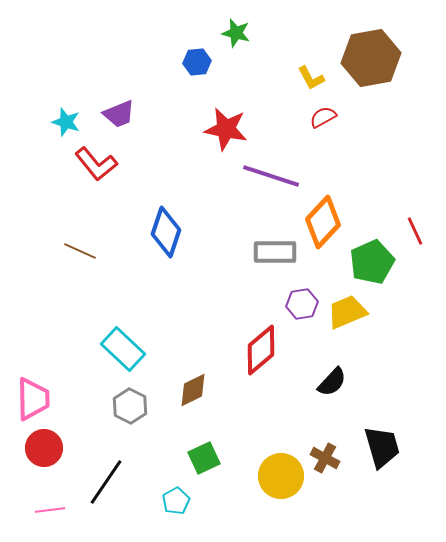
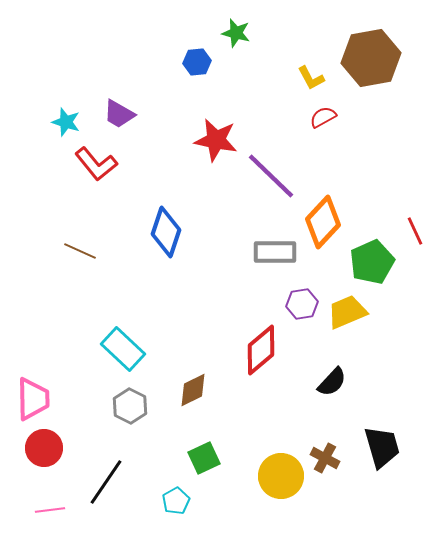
purple trapezoid: rotated 52 degrees clockwise
red star: moved 10 px left, 11 px down
purple line: rotated 26 degrees clockwise
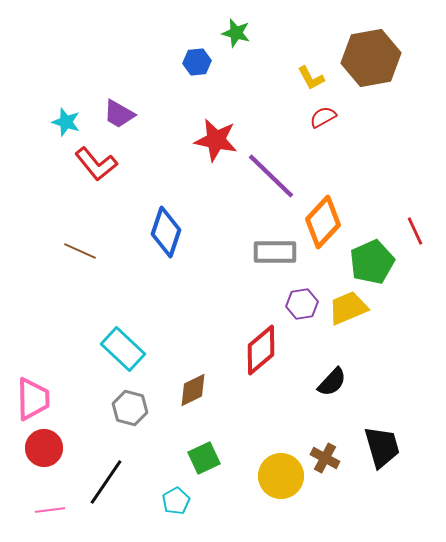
yellow trapezoid: moved 1 px right, 4 px up
gray hexagon: moved 2 px down; rotated 12 degrees counterclockwise
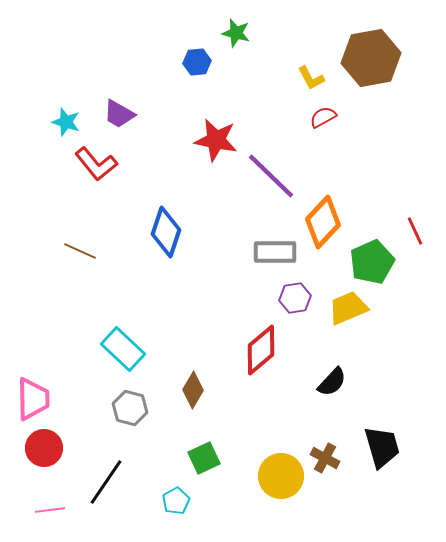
purple hexagon: moved 7 px left, 6 px up
brown diamond: rotated 33 degrees counterclockwise
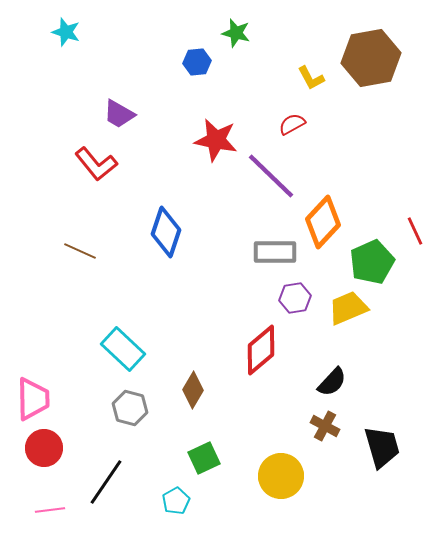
red semicircle: moved 31 px left, 7 px down
cyan star: moved 90 px up
brown cross: moved 32 px up
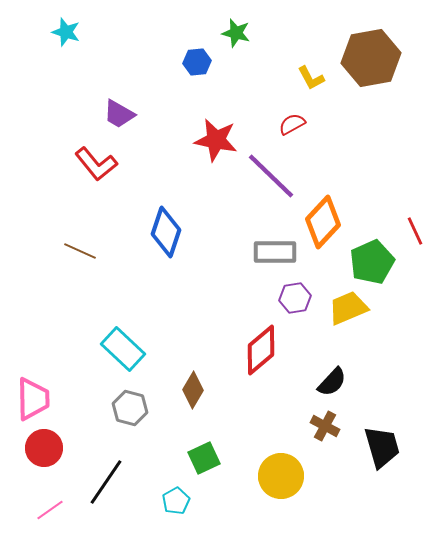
pink line: rotated 28 degrees counterclockwise
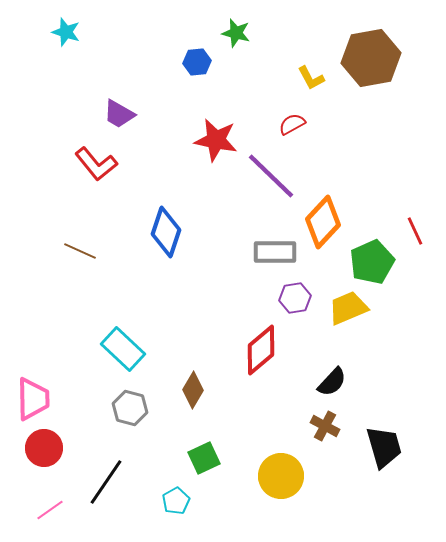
black trapezoid: moved 2 px right
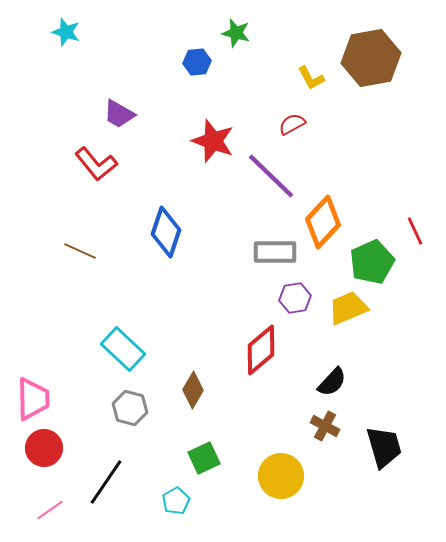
red star: moved 3 px left, 1 px down; rotated 9 degrees clockwise
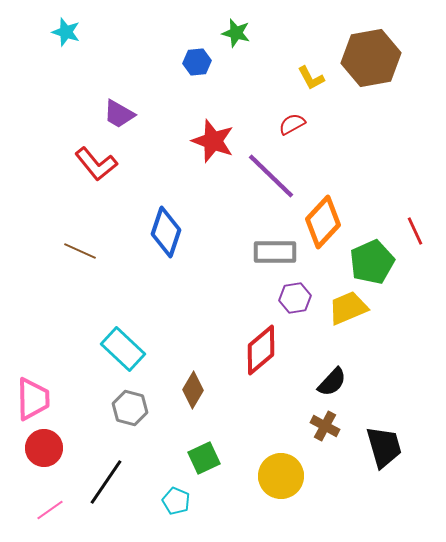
cyan pentagon: rotated 20 degrees counterclockwise
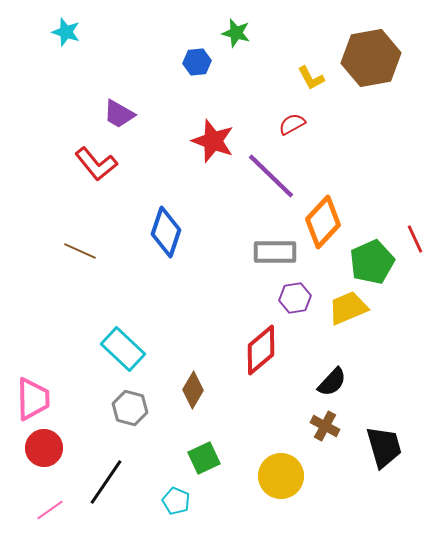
red line: moved 8 px down
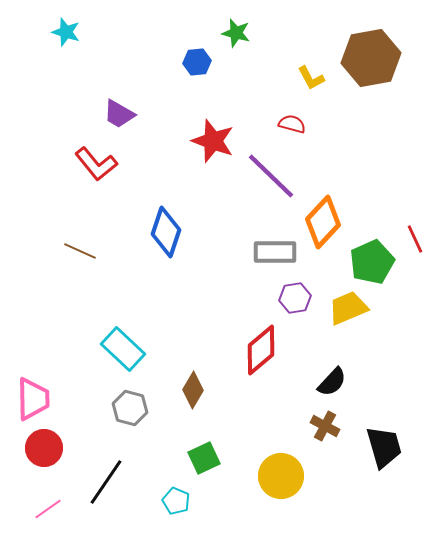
red semicircle: rotated 44 degrees clockwise
pink line: moved 2 px left, 1 px up
